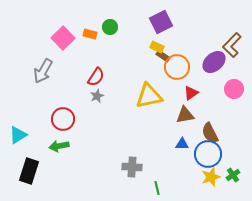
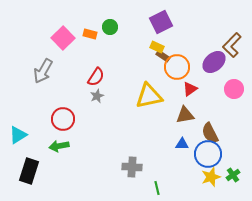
red triangle: moved 1 px left, 4 px up
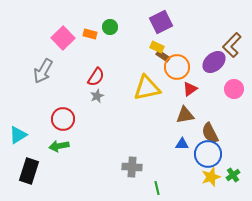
yellow triangle: moved 2 px left, 8 px up
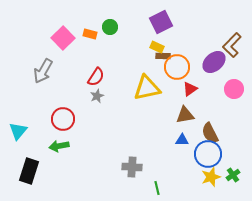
brown rectangle: rotated 32 degrees counterclockwise
cyan triangle: moved 4 px up; rotated 18 degrees counterclockwise
blue triangle: moved 4 px up
